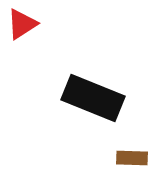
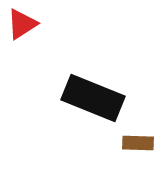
brown rectangle: moved 6 px right, 15 px up
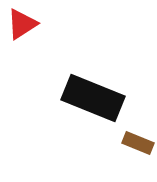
brown rectangle: rotated 20 degrees clockwise
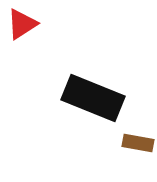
brown rectangle: rotated 12 degrees counterclockwise
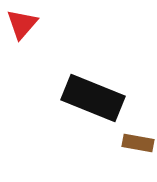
red triangle: rotated 16 degrees counterclockwise
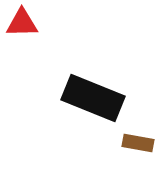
red triangle: moved 1 px up; rotated 48 degrees clockwise
